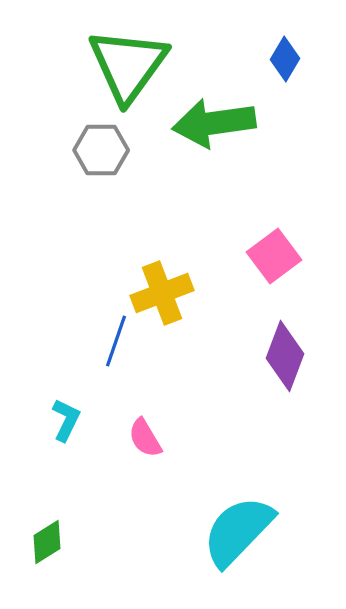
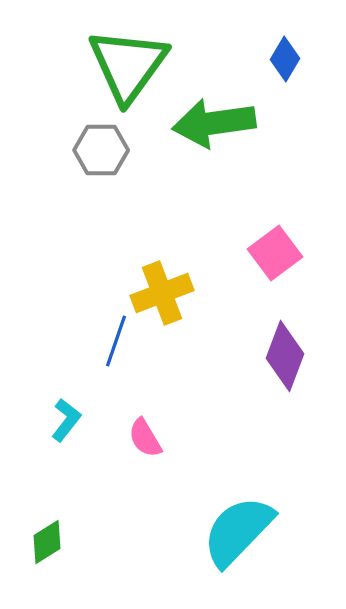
pink square: moved 1 px right, 3 px up
cyan L-shape: rotated 12 degrees clockwise
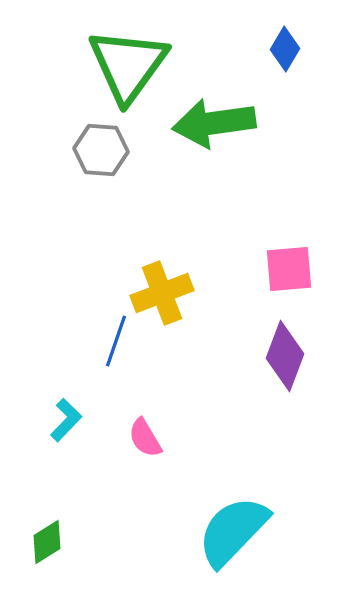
blue diamond: moved 10 px up
gray hexagon: rotated 4 degrees clockwise
pink square: moved 14 px right, 16 px down; rotated 32 degrees clockwise
cyan L-shape: rotated 6 degrees clockwise
cyan semicircle: moved 5 px left
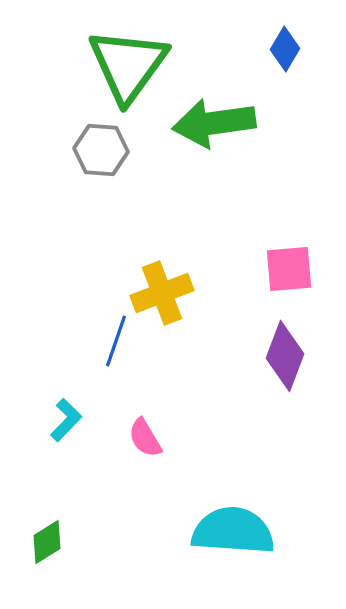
cyan semicircle: rotated 50 degrees clockwise
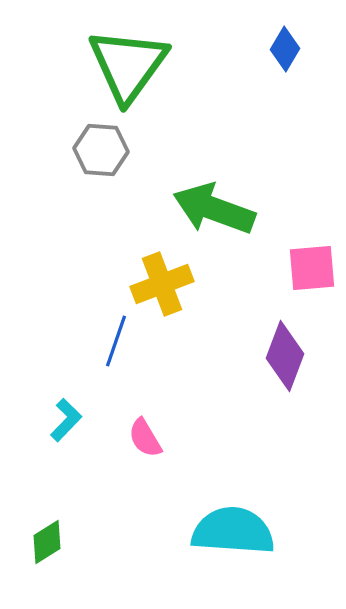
green arrow: moved 86 px down; rotated 28 degrees clockwise
pink square: moved 23 px right, 1 px up
yellow cross: moved 9 px up
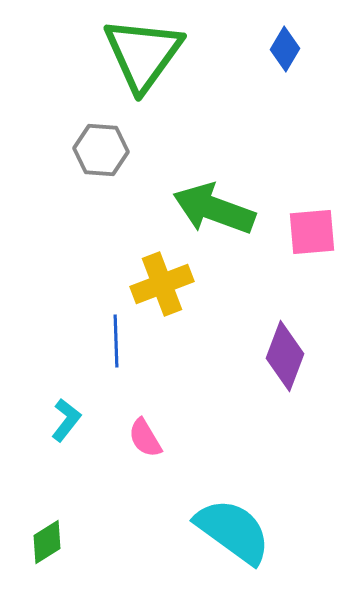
green triangle: moved 15 px right, 11 px up
pink square: moved 36 px up
blue line: rotated 21 degrees counterclockwise
cyan L-shape: rotated 6 degrees counterclockwise
cyan semicircle: rotated 32 degrees clockwise
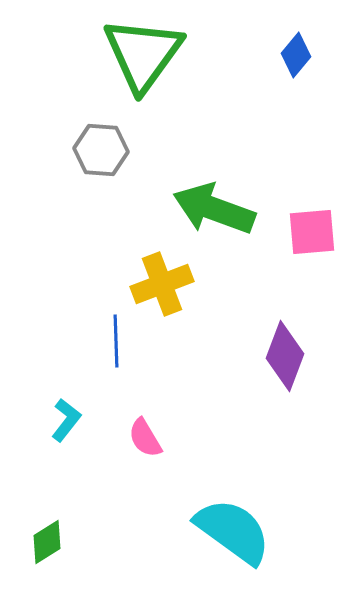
blue diamond: moved 11 px right, 6 px down; rotated 9 degrees clockwise
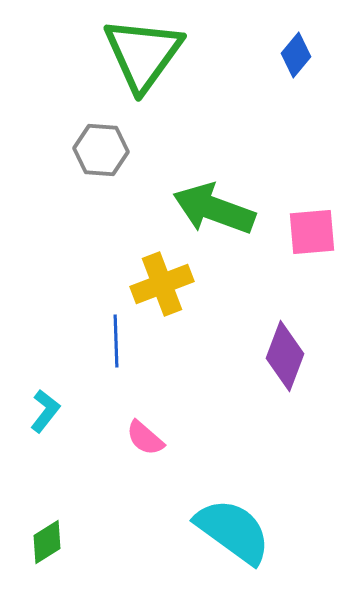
cyan L-shape: moved 21 px left, 9 px up
pink semicircle: rotated 18 degrees counterclockwise
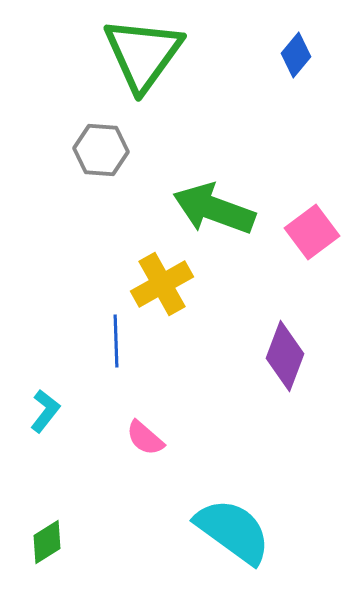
pink square: rotated 32 degrees counterclockwise
yellow cross: rotated 8 degrees counterclockwise
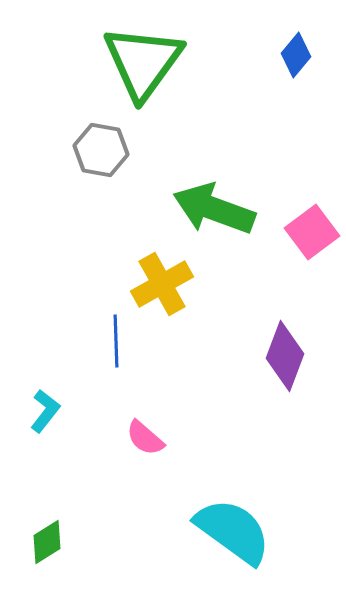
green triangle: moved 8 px down
gray hexagon: rotated 6 degrees clockwise
